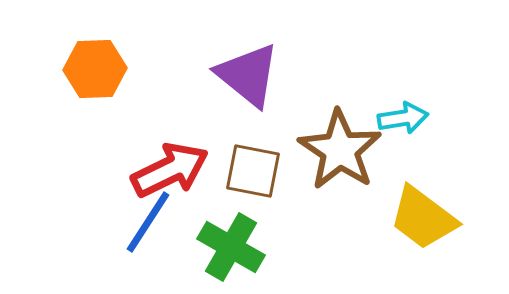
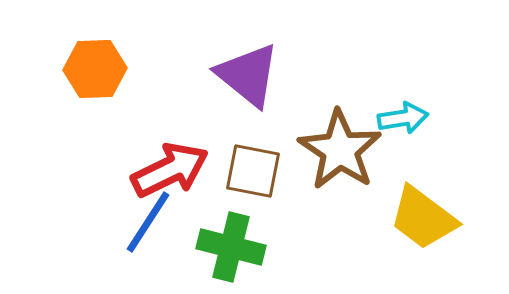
green cross: rotated 16 degrees counterclockwise
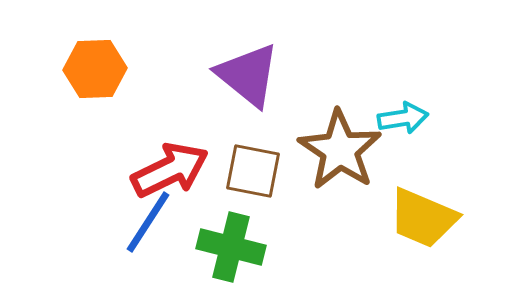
yellow trapezoid: rotated 14 degrees counterclockwise
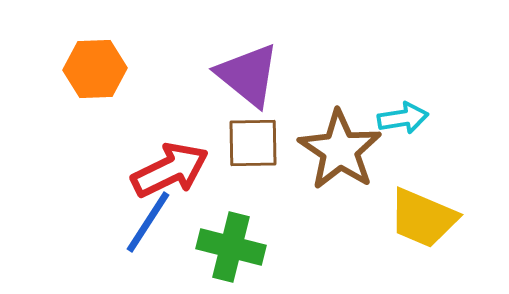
brown square: moved 28 px up; rotated 12 degrees counterclockwise
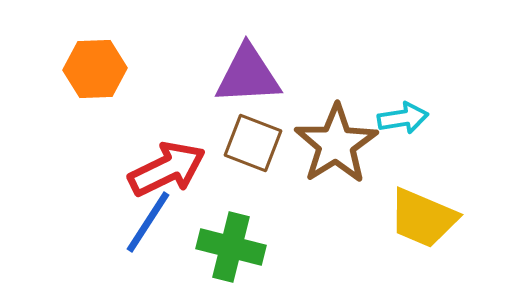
purple triangle: rotated 42 degrees counterclockwise
brown square: rotated 22 degrees clockwise
brown star: moved 4 px left, 6 px up; rotated 6 degrees clockwise
red arrow: moved 3 px left, 1 px up
